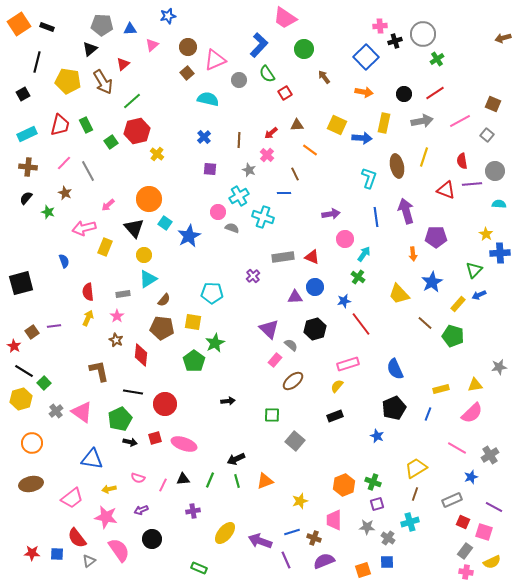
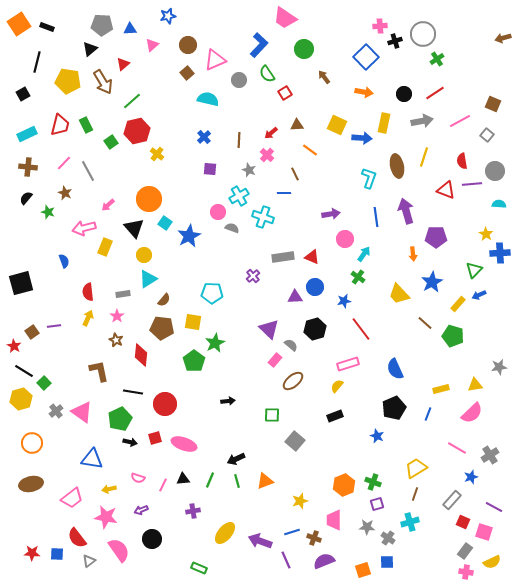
brown circle at (188, 47): moved 2 px up
red line at (361, 324): moved 5 px down
gray rectangle at (452, 500): rotated 24 degrees counterclockwise
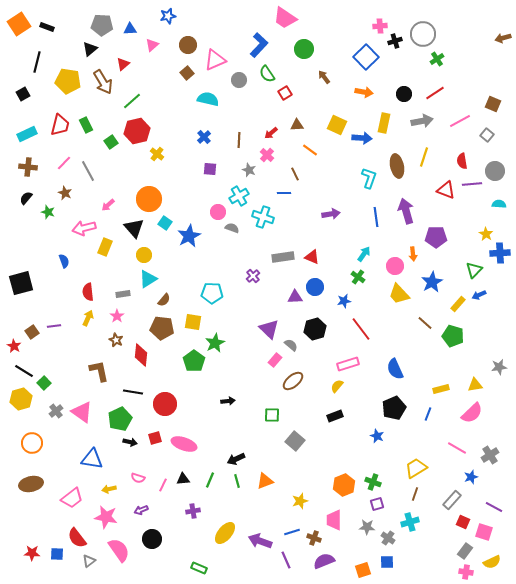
pink circle at (345, 239): moved 50 px right, 27 px down
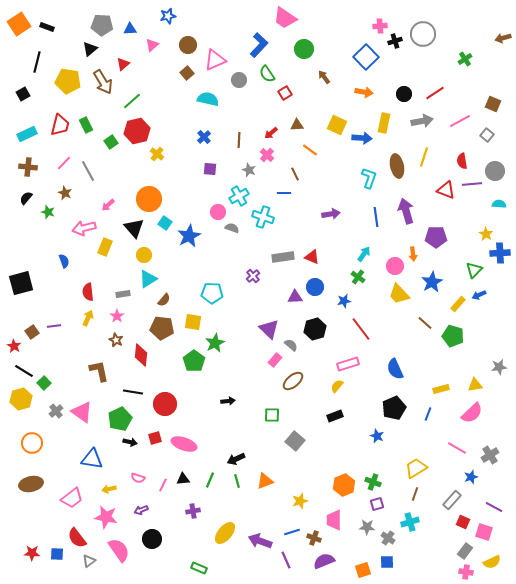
green cross at (437, 59): moved 28 px right
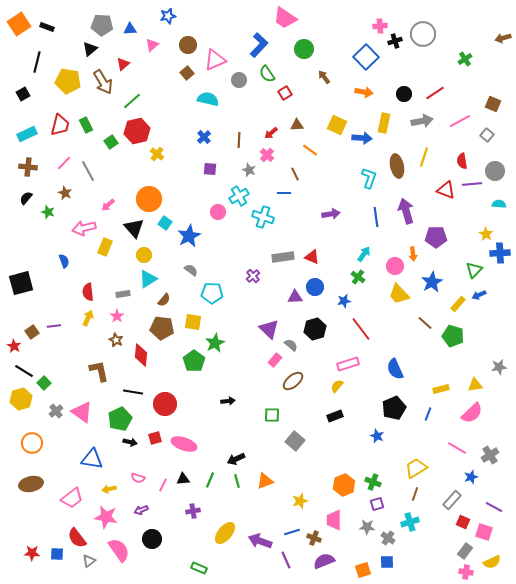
gray semicircle at (232, 228): moved 41 px left, 42 px down; rotated 16 degrees clockwise
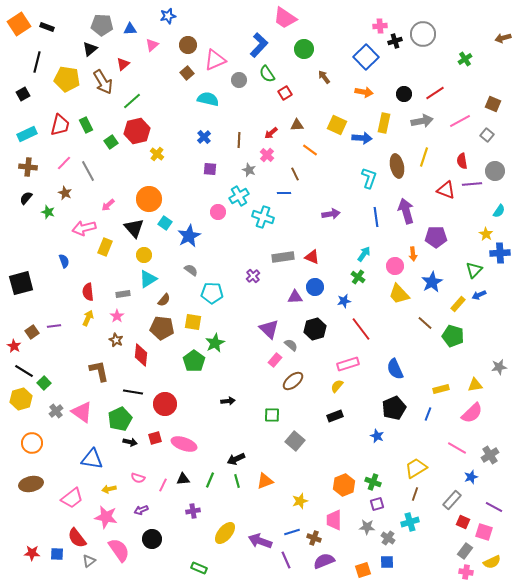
yellow pentagon at (68, 81): moved 1 px left, 2 px up
cyan semicircle at (499, 204): moved 7 px down; rotated 120 degrees clockwise
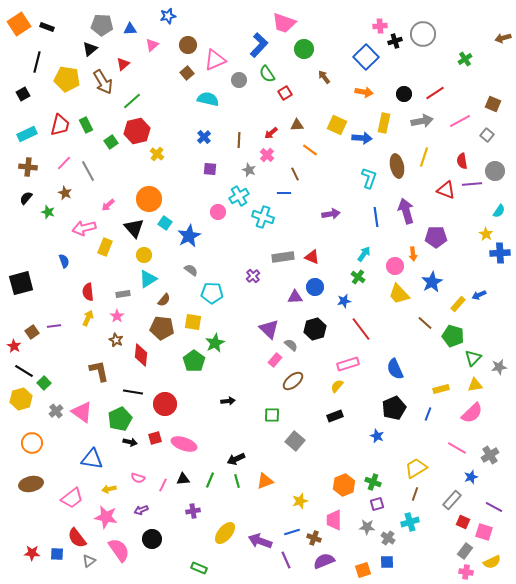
pink trapezoid at (285, 18): moved 1 px left, 5 px down; rotated 15 degrees counterclockwise
green triangle at (474, 270): moved 1 px left, 88 px down
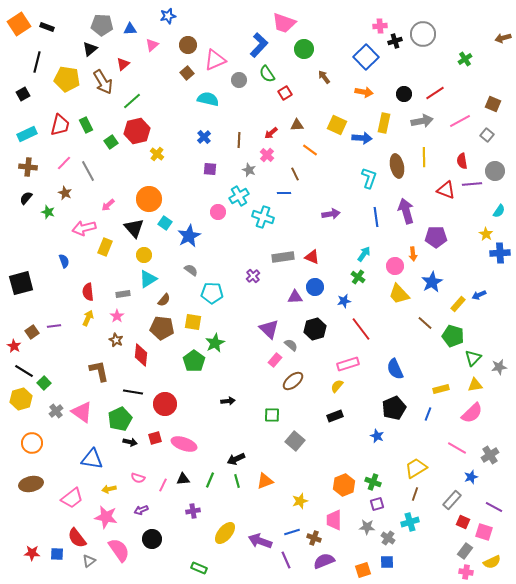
yellow line at (424, 157): rotated 18 degrees counterclockwise
